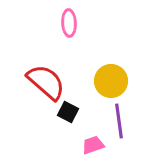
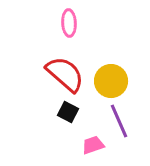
red semicircle: moved 19 px right, 8 px up
purple line: rotated 16 degrees counterclockwise
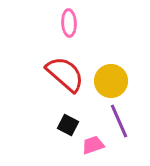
black square: moved 13 px down
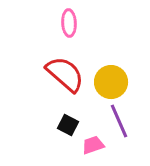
yellow circle: moved 1 px down
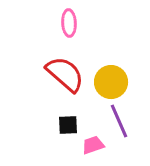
black square: rotated 30 degrees counterclockwise
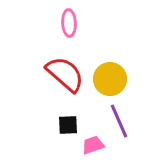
yellow circle: moved 1 px left, 3 px up
